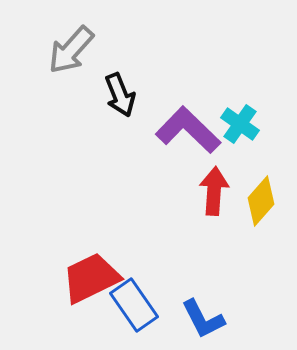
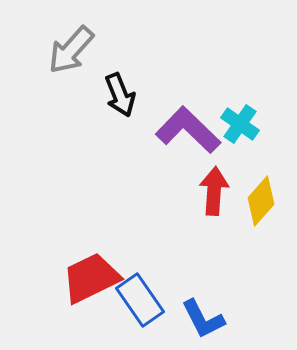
blue rectangle: moved 6 px right, 5 px up
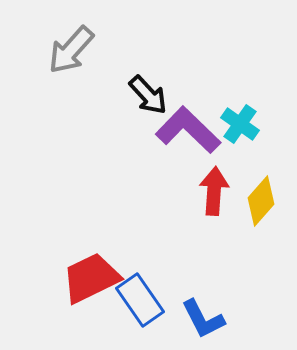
black arrow: moved 28 px right; rotated 21 degrees counterclockwise
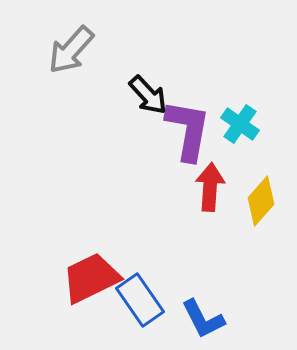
purple L-shape: rotated 56 degrees clockwise
red arrow: moved 4 px left, 4 px up
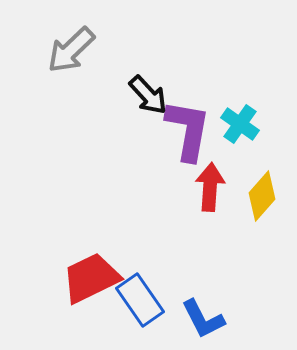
gray arrow: rotated 4 degrees clockwise
yellow diamond: moved 1 px right, 5 px up
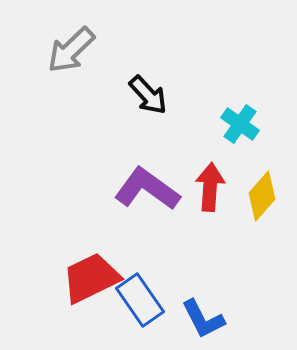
purple L-shape: moved 41 px left, 59 px down; rotated 64 degrees counterclockwise
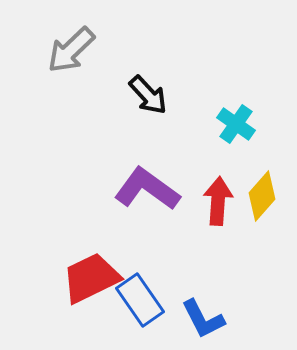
cyan cross: moved 4 px left
red arrow: moved 8 px right, 14 px down
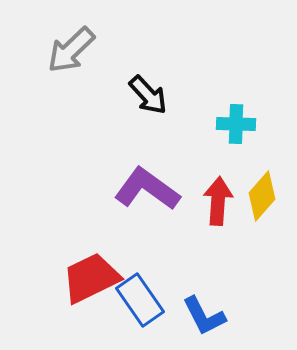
cyan cross: rotated 33 degrees counterclockwise
blue L-shape: moved 1 px right, 3 px up
